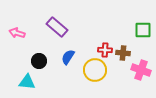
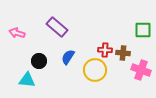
cyan triangle: moved 2 px up
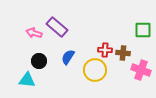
pink arrow: moved 17 px right
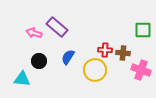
cyan triangle: moved 5 px left, 1 px up
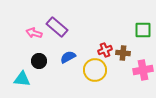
red cross: rotated 24 degrees counterclockwise
blue semicircle: rotated 28 degrees clockwise
pink cross: moved 2 px right; rotated 30 degrees counterclockwise
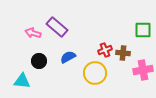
pink arrow: moved 1 px left
yellow circle: moved 3 px down
cyan triangle: moved 2 px down
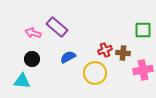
black circle: moved 7 px left, 2 px up
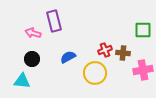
purple rectangle: moved 3 px left, 6 px up; rotated 35 degrees clockwise
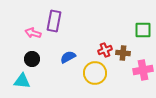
purple rectangle: rotated 25 degrees clockwise
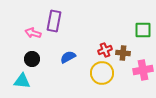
yellow circle: moved 7 px right
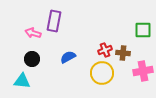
pink cross: moved 1 px down
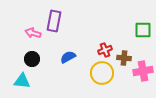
brown cross: moved 1 px right, 5 px down
